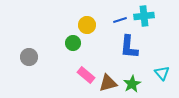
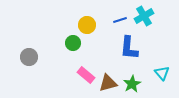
cyan cross: rotated 24 degrees counterclockwise
blue L-shape: moved 1 px down
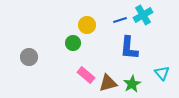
cyan cross: moved 1 px left, 1 px up
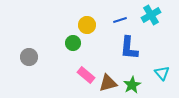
cyan cross: moved 8 px right
green star: moved 1 px down
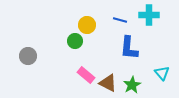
cyan cross: moved 2 px left; rotated 30 degrees clockwise
blue line: rotated 32 degrees clockwise
green circle: moved 2 px right, 2 px up
gray circle: moved 1 px left, 1 px up
brown triangle: rotated 42 degrees clockwise
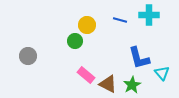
blue L-shape: moved 10 px right, 10 px down; rotated 20 degrees counterclockwise
brown triangle: moved 1 px down
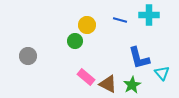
pink rectangle: moved 2 px down
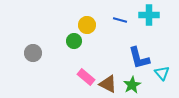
green circle: moved 1 px left
gray circle: moved 5 px right, 3 px up
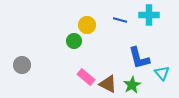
gray circle: moved 11 px left, 12 px down
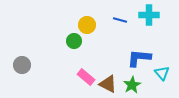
blue L-shape: rotated 110 degrees clockwise
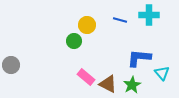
gray circle: moved 11 px left
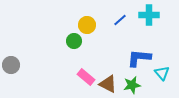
blue line: rotated 56 degrees counterclockwise
green star: rotated 18 degrees clockwise
